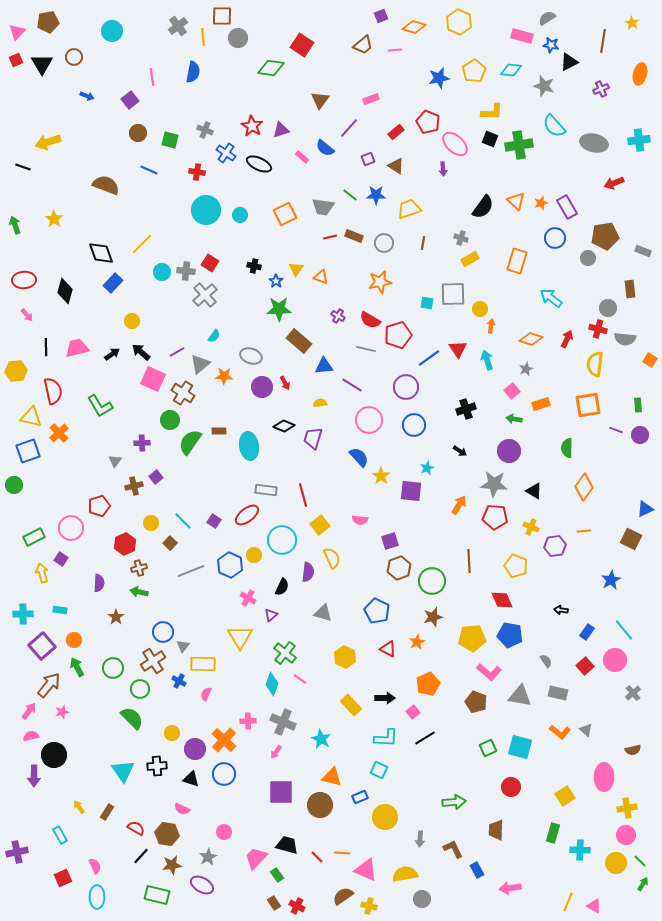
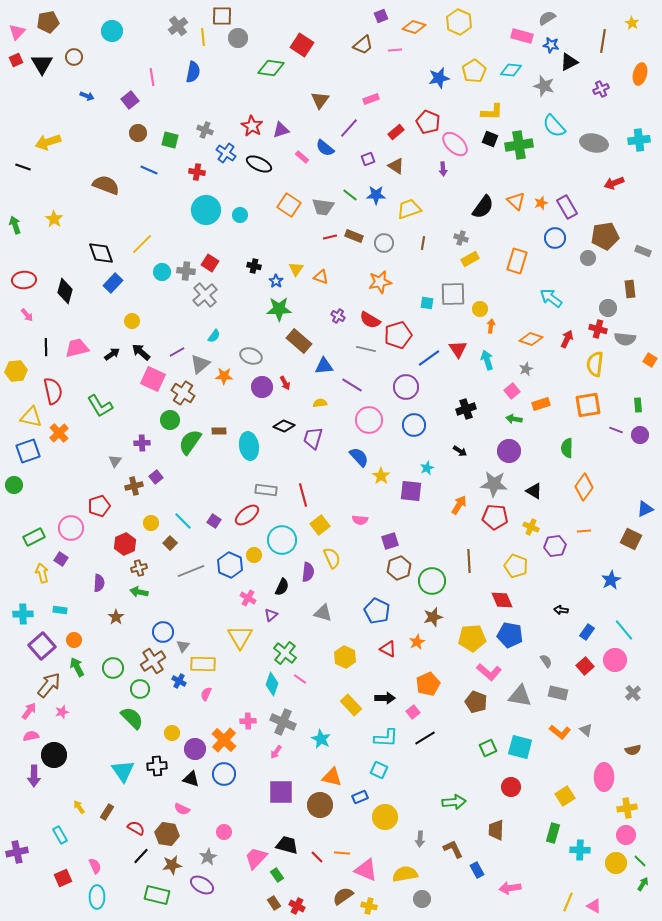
orange square at (285, 214): moved 4 px right, 9 px up; rotated 30 degrees counterclockwise
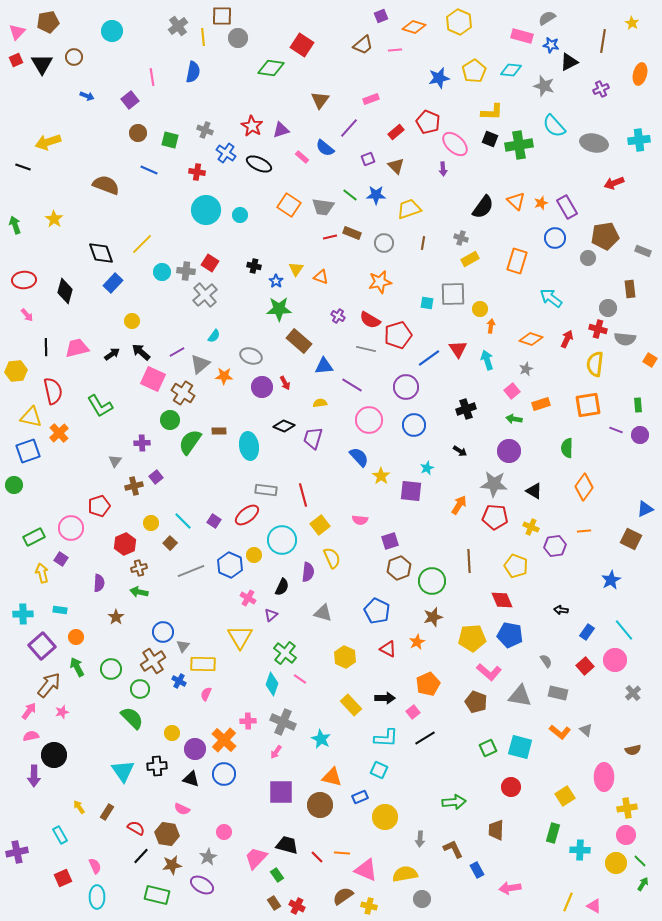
brown triangle at (396, 166): rotated 12 degrees clockwise
brown rectangle at (354, 236): moved 2 px left, 3 px up
orange circle at (74, 640): moved 2 px right, 3 px up
green circle at (113, 668): moved 2 px left, 1 px down
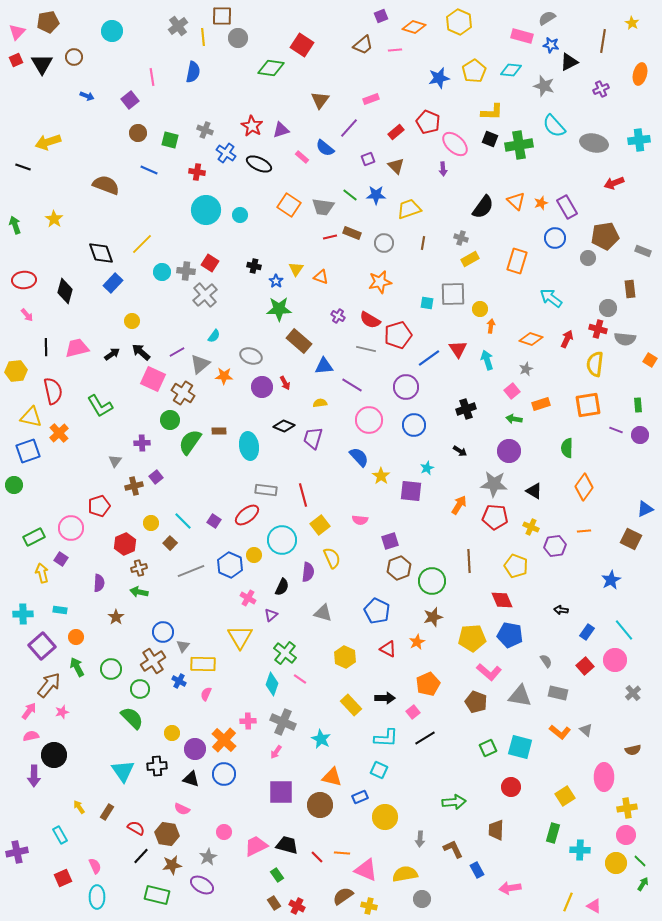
pink trapezoid at (256, 858): moved 12 px up; rotated 20 degrees clockwise
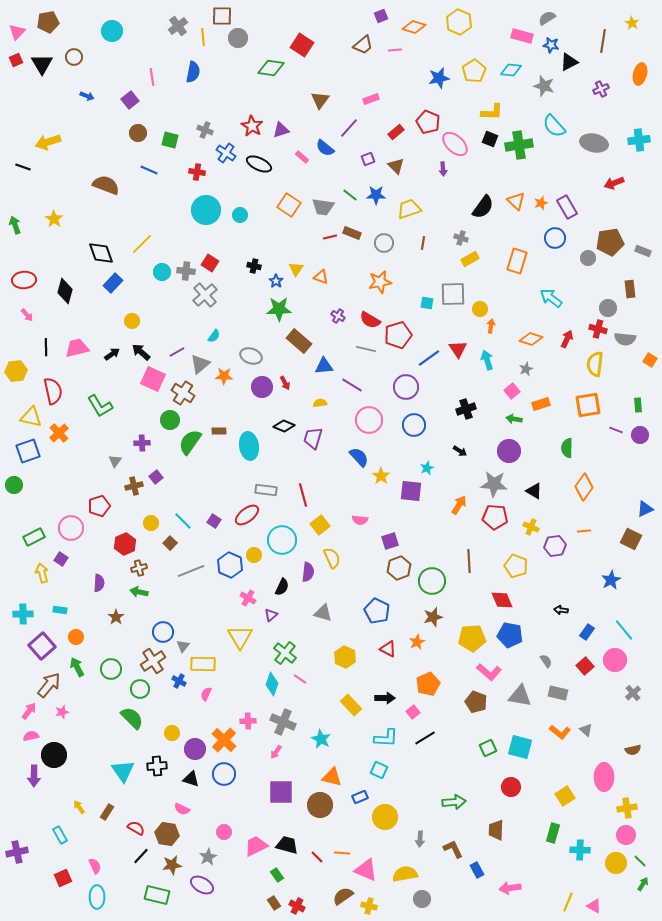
brown pentagon at (605, 236): moved 5 px right, 6 px down
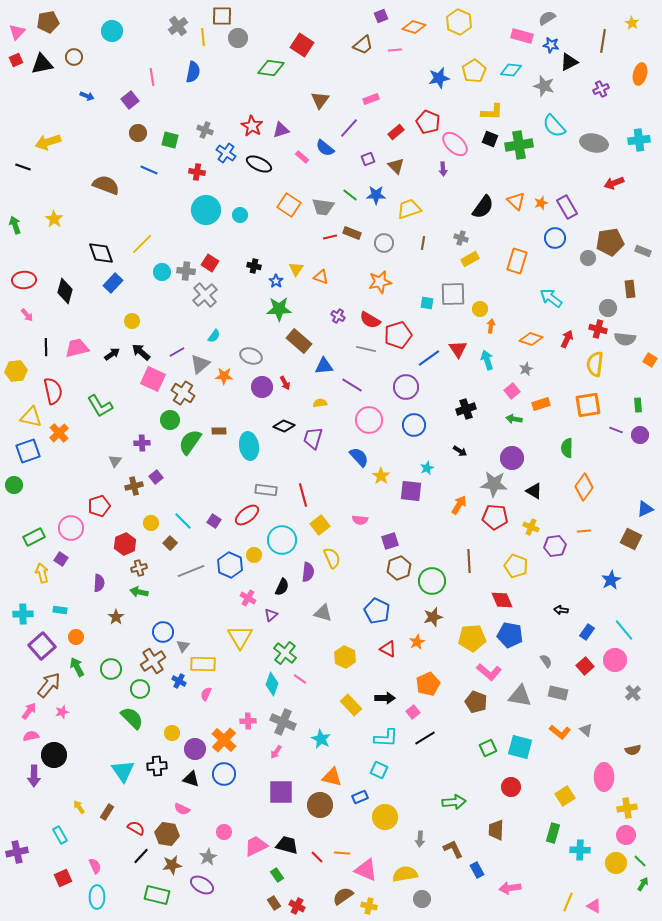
black triangle at (42, 64): rotated 50 degrees clockwise
purple circle at (509, 451): moved 3 px right, 7 px down
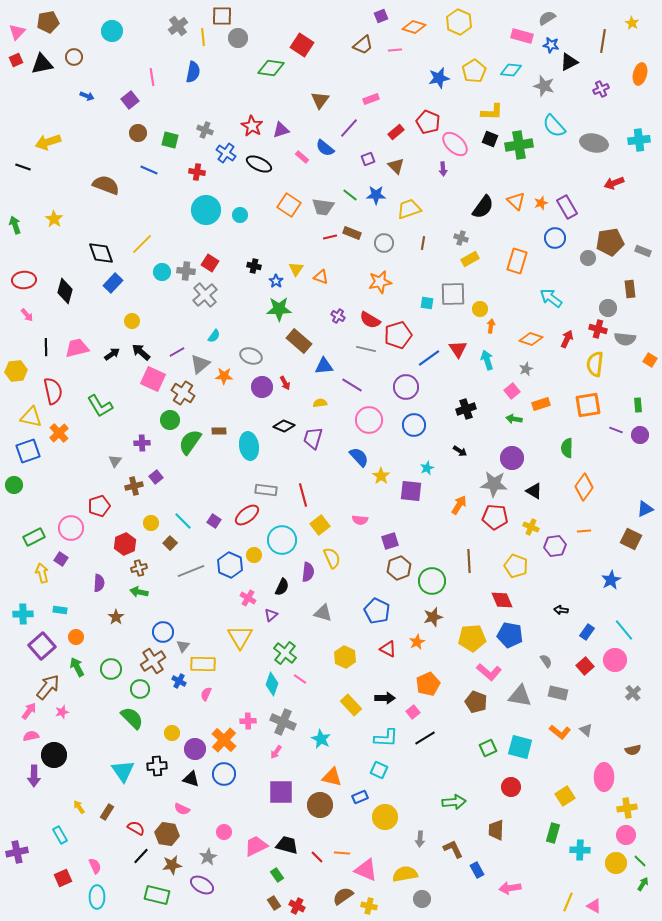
brown arrow at (49, 685): moved 1 px left, 2 px down
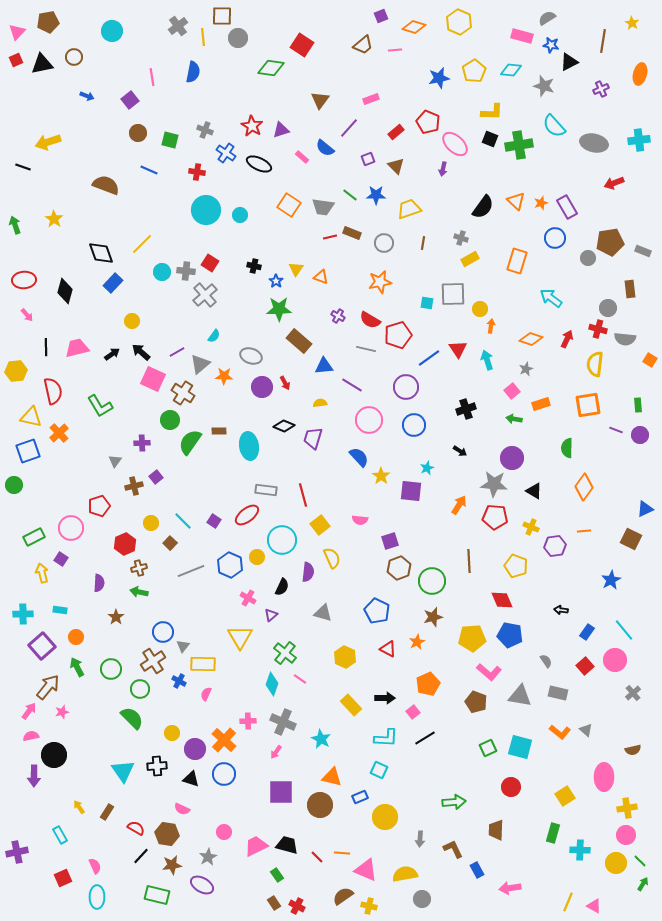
purple arrow at (443, 169): rotated 16 degrees clockwise
yellow circle at (254, 555): moved 3 px right, 2 px down
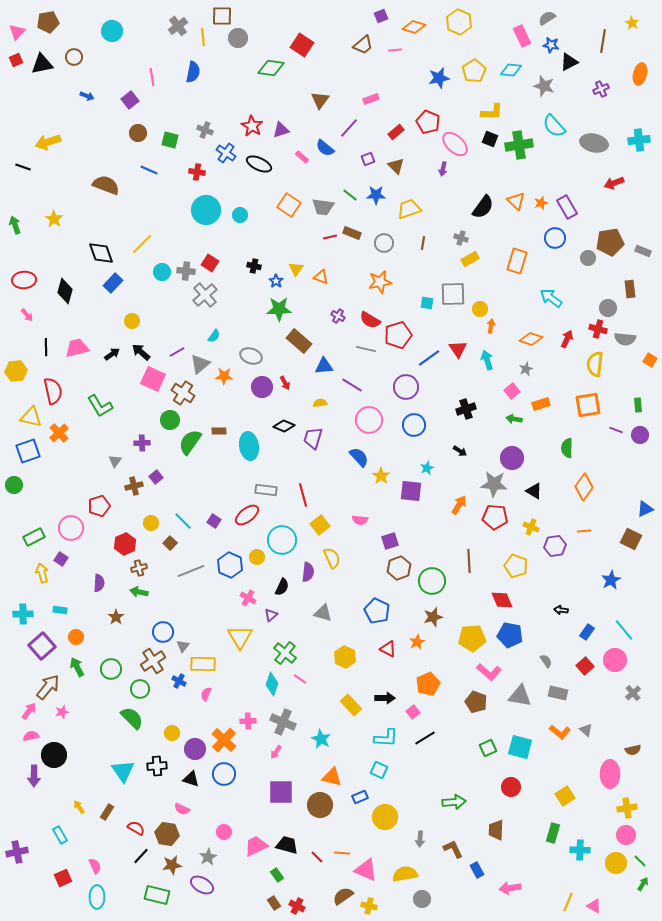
pink rectangle at (522, 36): rotated 50 degrees clockwise
pink ellipse at (604, 777): moved 6 px right, 3 px up
